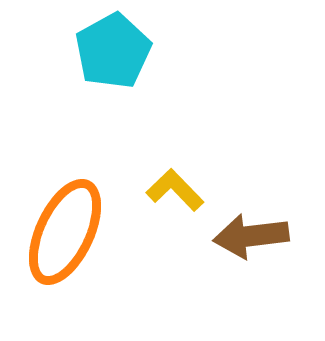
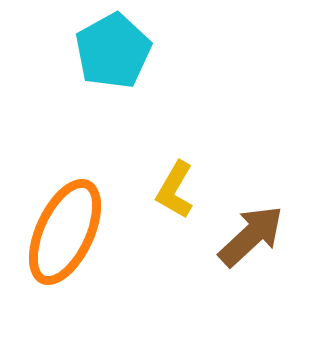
yellow L-shape: rotated 106 degrees counterclockwise
brown arrow: rotated 144 degrees clockwise
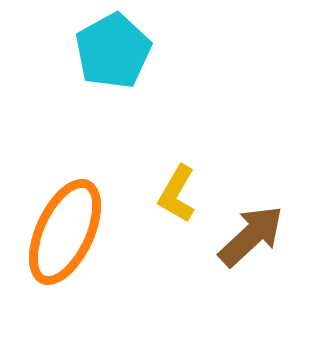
yellow L-shape: moved 2 px right, 4 px down
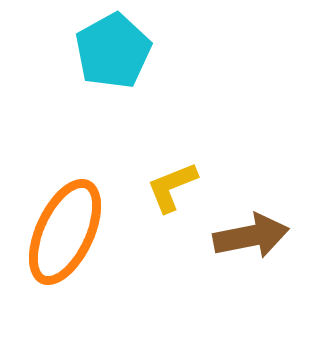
yellow L-shape: moved 5 px left, 7 px up; rotated 38 degrees clockwise
brown arrow: rotated 32 degrees clockwise
